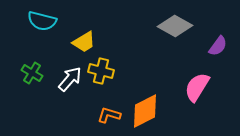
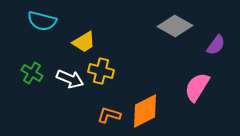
purple semicircle: moved 2 px left, 1 px up
white arrow: rotated 72 degrees clockwise
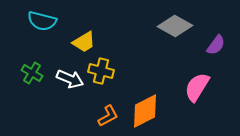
orange L-shape: moved 1 px left, 1 px down; rotated 135 degrees clockwise
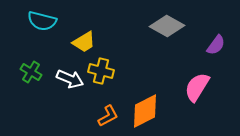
gray diamond: moved 8 px left
green cross: moved 1 px left, 1 px up
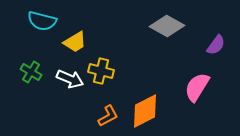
yellow trapezoid: moved 9 px left
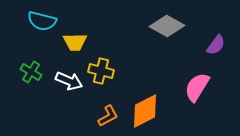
yellow trapezoid: rotated 30 degrees clockwise
white arrow: moved 1 px left, 2 px down
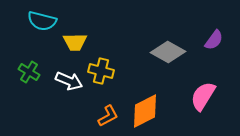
gray diamond: moved 1 px right, 26 px down
purple semicircle: moved 2 px left, 5 px up
green cross: moved 2 px left
pink semicircle: moved 6 px right, 9 px down
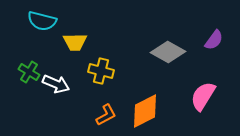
white arrow: moved 13 px left, 3 px down
orange L-shape: moved 2 px left, 1 px up
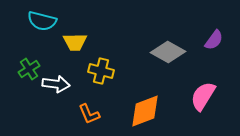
green cross: moved 3 px up; rotated 25 degrees clockwise
white arrow: rotated 16 degrees counterclockwise
orange diamond: rotated 6 degrees clockwise
orange L-shape: moved 17 px left, 1 px up; rotated 95 degrees clockwise
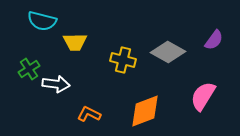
yellow cross: moved 22 px right, 11 px up
orange L-shape: rotated 140 degrees clockwise
